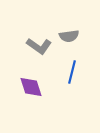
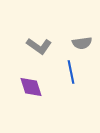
gray semicircle: moved 13 px right, 7 px down
blue line: moved 1 px left; rotated 25 degrees counterclockwise
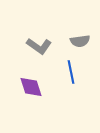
gray semicircle: moved 2 px left, 2 px up
